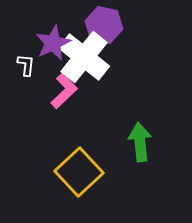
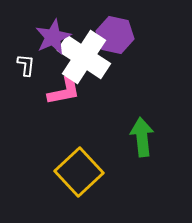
purple hexagon: moved 11 px right, 10 px down
purple star: moved 6 px up
white cross: rotated 6 degrees counterclockwise
pink L-shape: rotated 33 degrees clockwise
green arrow: moved 2 px right, 5 px up
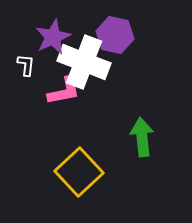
white cross: moved 5 px down; rotated 12 degrees counterclockwise
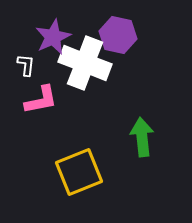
purple hexagon: moved 3 px right
white cross: moved 1 px right, 1 px down
pink L-shape: moved 23 px left, 9 px down
yellow square: rotated 21 degrees clockwise
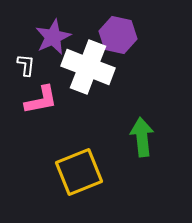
white cross: moved 3 px right, 4 px down
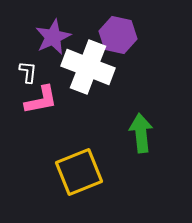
white L-shape: moved 2 px right, 7 px down
green arrow: moved 1 px left, 4 px up
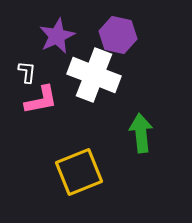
purple star: moved 4 px right, 1 px up
white cross: moved 6 px right, 8 px down
white L-shape: moved 1 px left
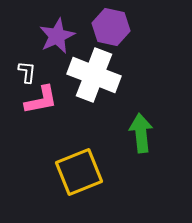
purple hexagon: moved 7 px left, 8 px up
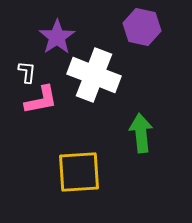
purple hexagon: moved 31 px right
purple star: moved 1 px down; rotated 9 degrees counterclockwise
yellow square: rotated 18 degrees clockwise
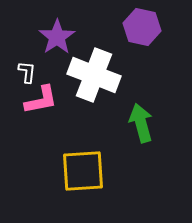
green arrow: moved 10 px up; rotated 9 degrees counterclockwise
yellow square: moved 4 px right, 1 px up
